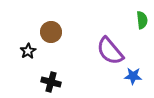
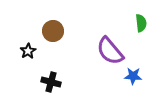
green semicircle: moved 1 px left, 3 px down
brown circle: moved 2 px right, 1 px up
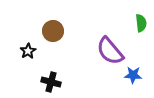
blue star: moved 1 px up
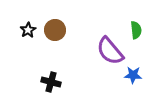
green semicircle: moved 5 px left, 7 px down
brown circle: moved 2 px right, 1 px up
black star: moved 21 px up
